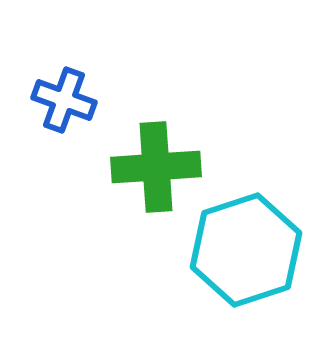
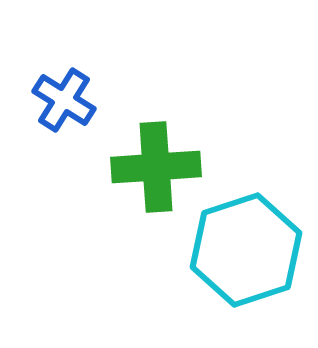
blue cross: rotated 12 degrees clockwise
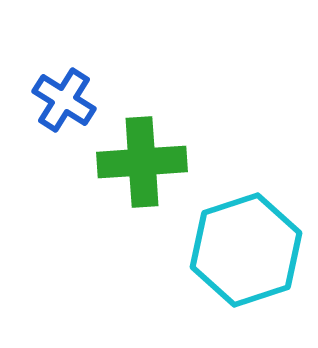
green cross: moved 14 px left, 5 px up
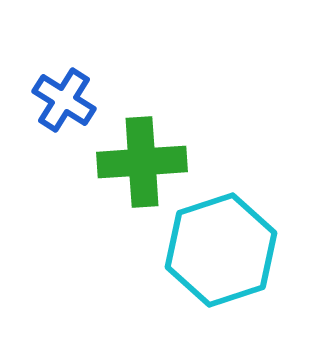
cyan hexagon: moved 25 px left
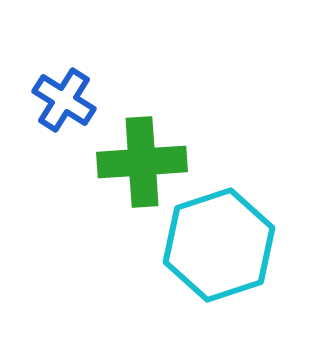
cyan hexagon: moved 2 px left, 5 px up
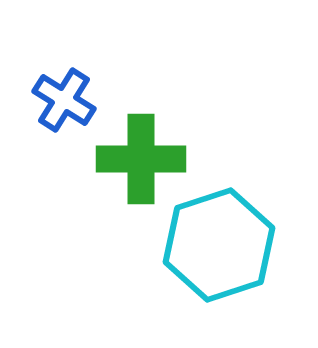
green cross: moved 1 px left, 3 px up; rotated 4 degrees clockwise
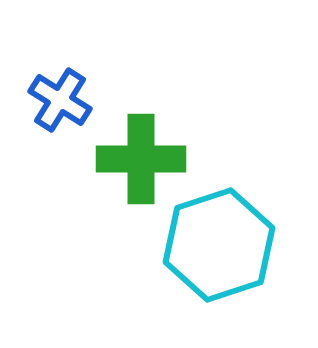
blue cross: moved 4 px left
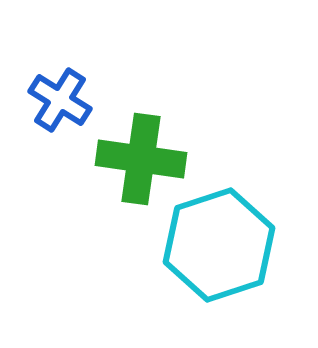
green cross: rotated 8 degrees clockwise
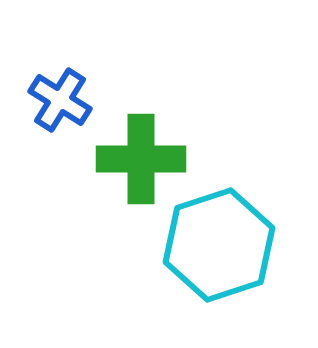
green cross: rotated 8 degrees counterclockwise
